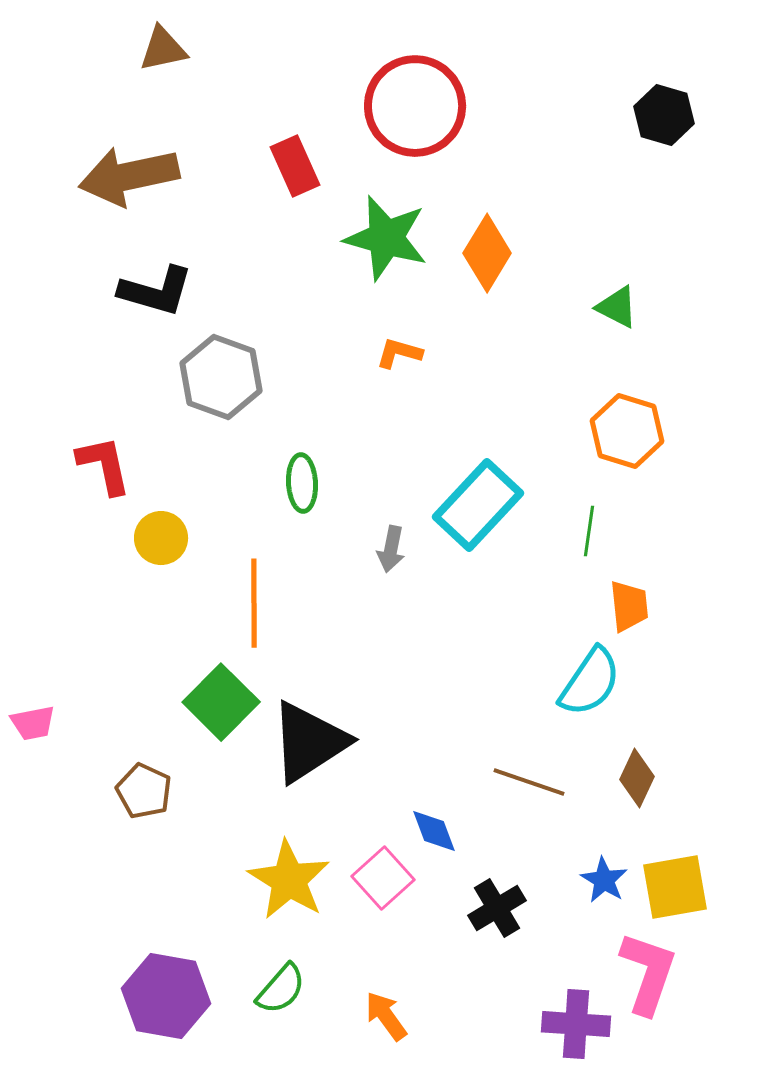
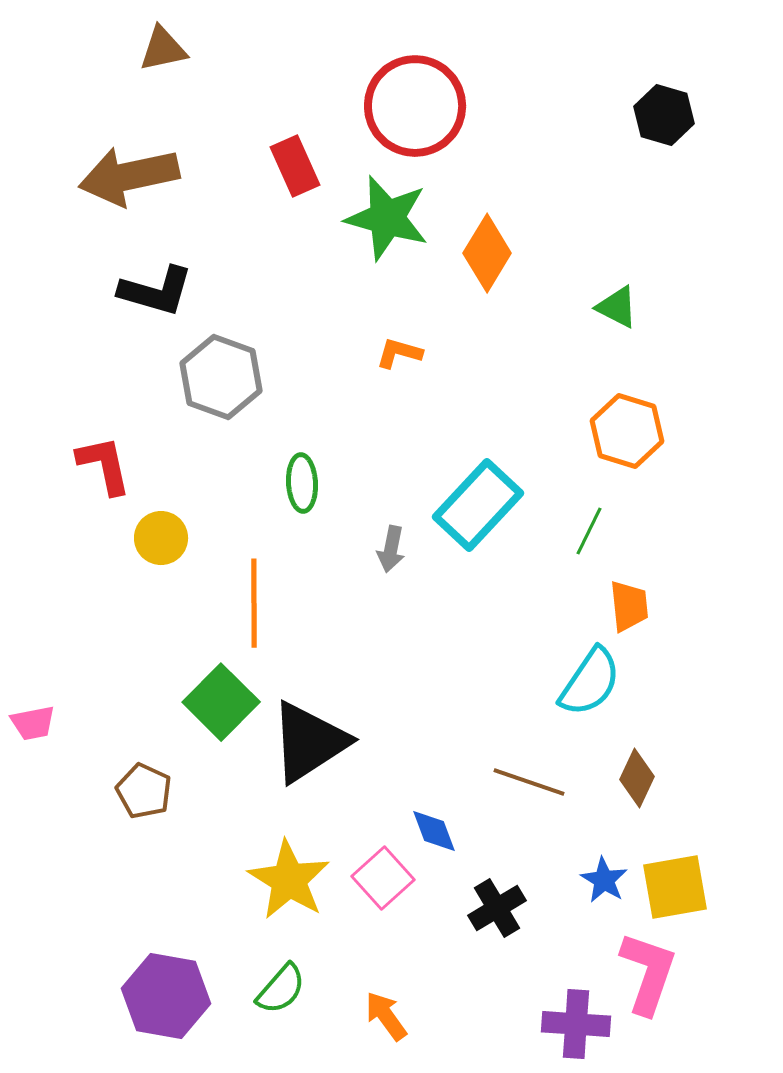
green star: moved 1 px right, 20 px up
green line: rotated 18 degrees clockwise
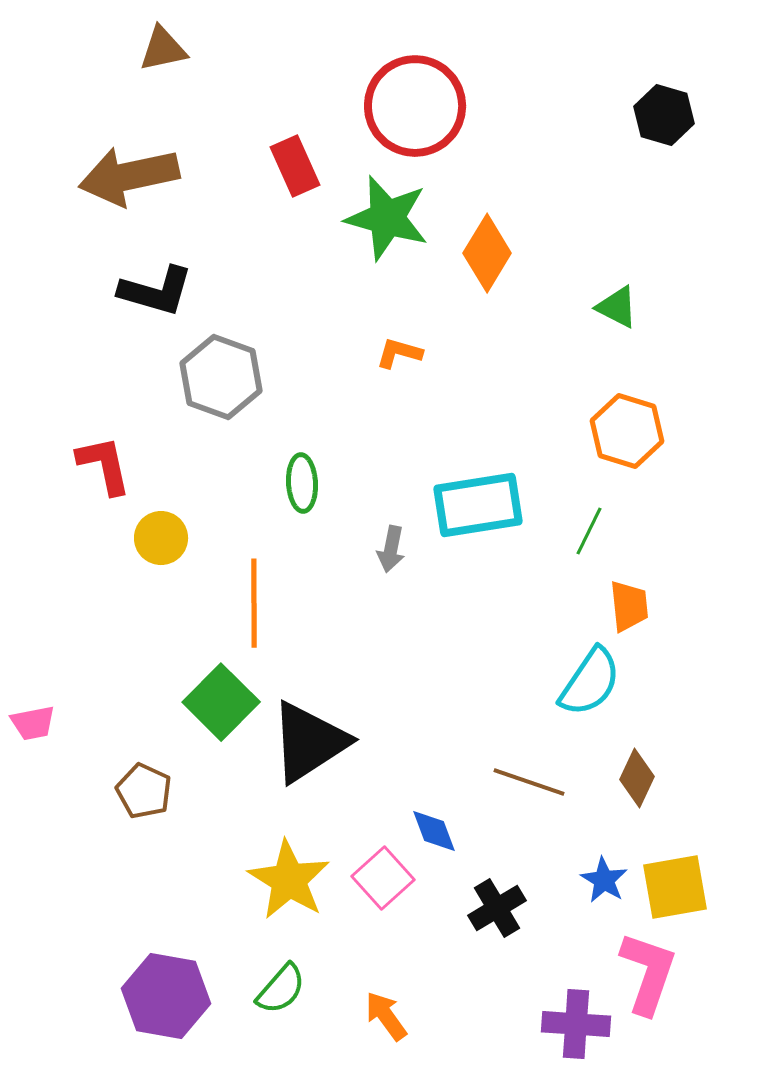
cyan rectangle: rotated 38 degrees clockwise
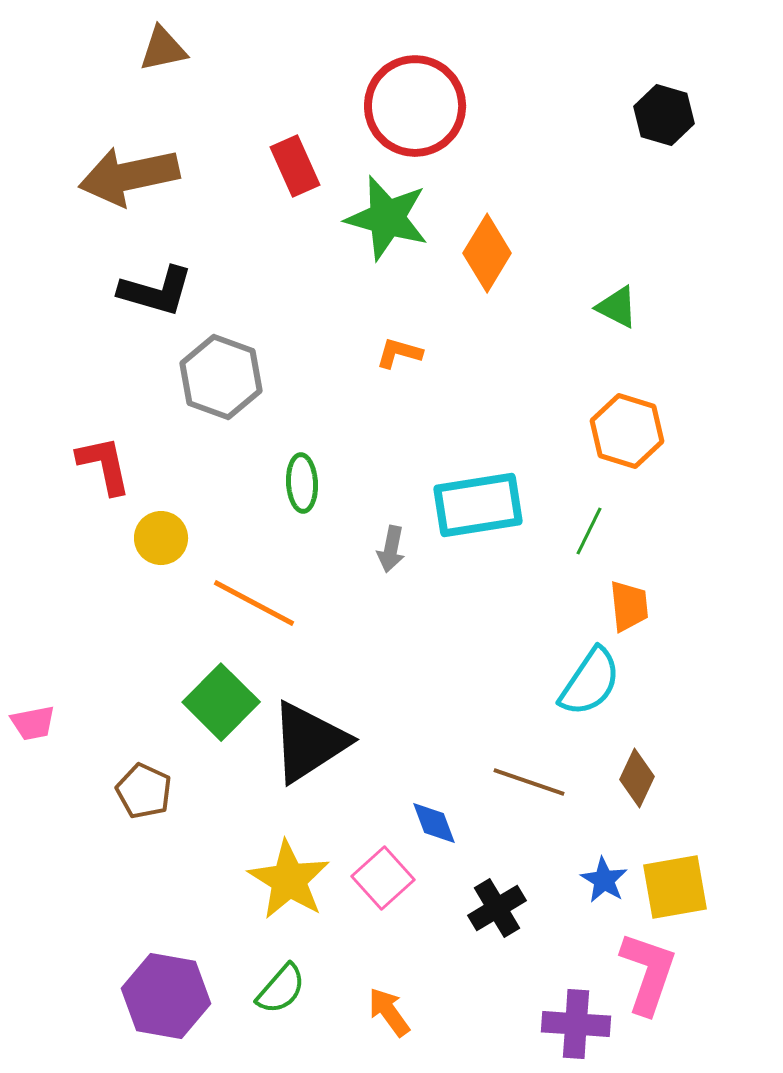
orange line: rotated 62 degrees counterclockwise
blue diamond: moved 8 px up
orange arrow: moved 3 px right, 4 px up
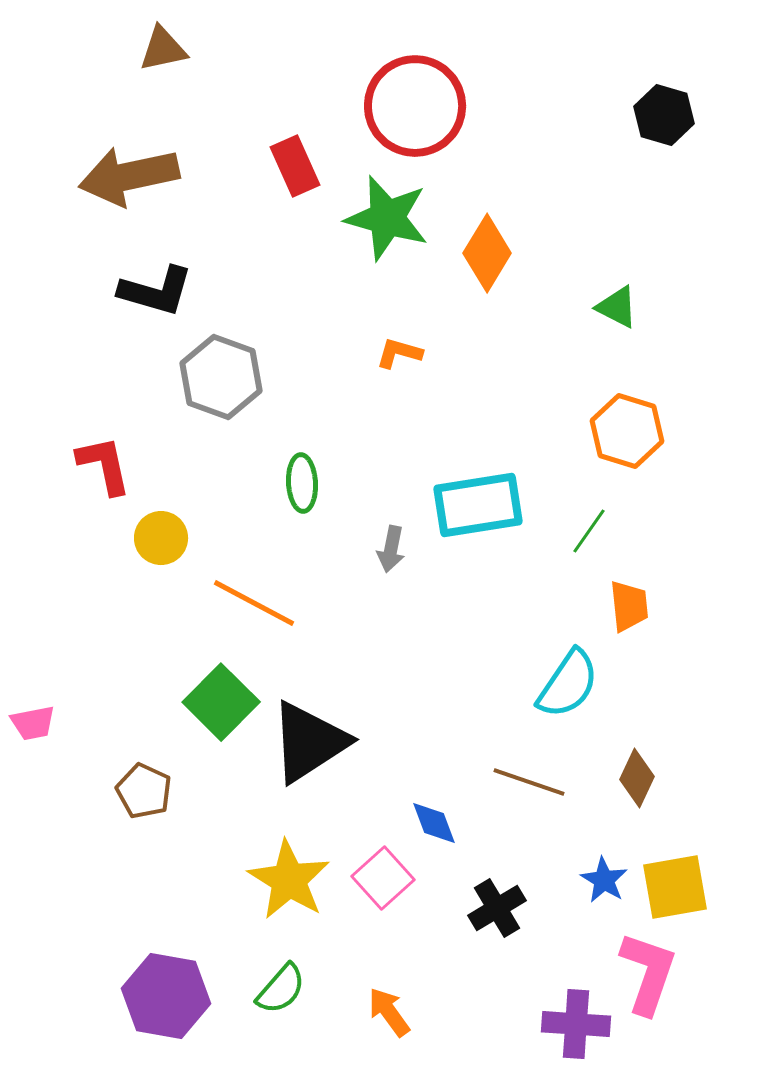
green line: rotated 9 degrees clockwise
cyan semicircle: moved 22 px left, 2 px down
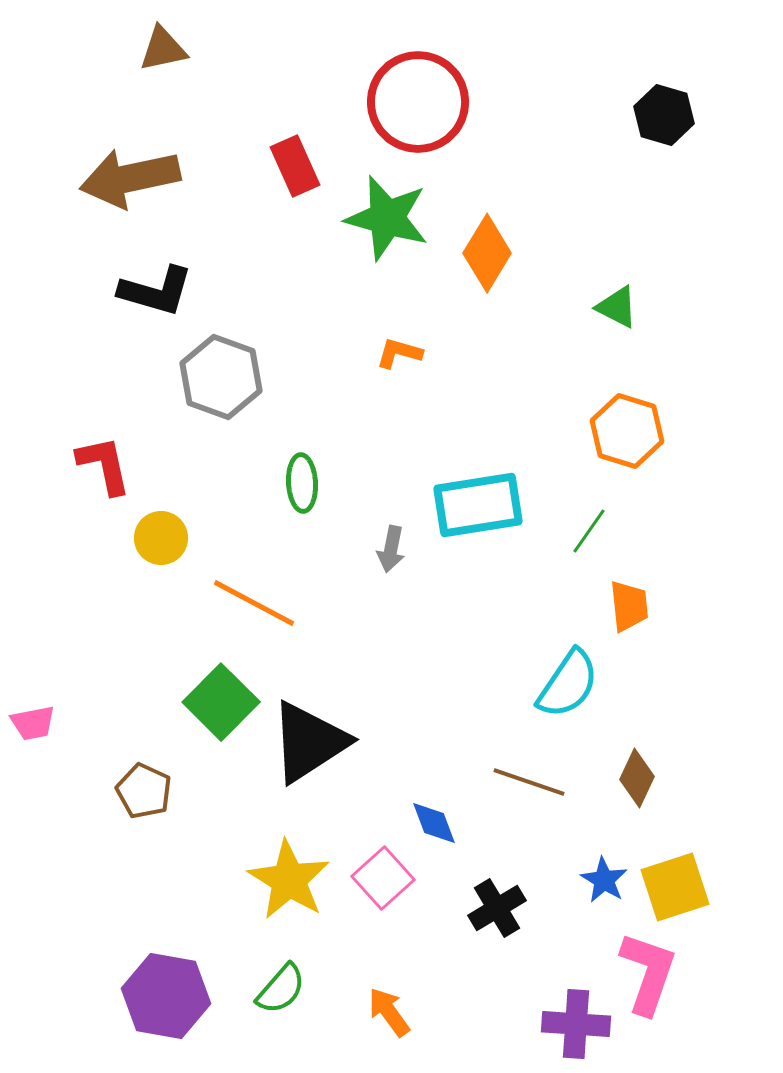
red circle: moved 3 px right, 4 px up
brown arrow: moved 1 px right, 2 px down
yellow square: rotated 8 degrees counterclockwise
